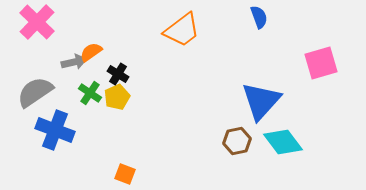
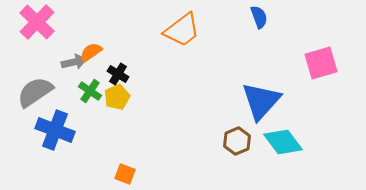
green cross: moved 2 px up
brown hexagon: rotated 12 degrees counterclockwise
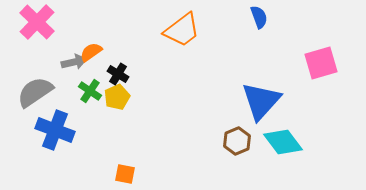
orange square: rotated 10 degrees counterclockwise
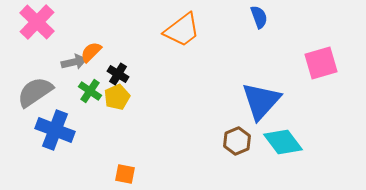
orange semicircle: rotated 10 degrees counterclockwise
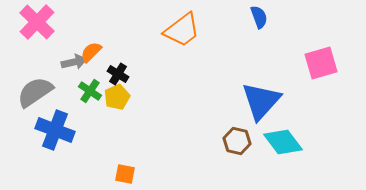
brown hexagon: rotated 24 degrees counterclockwise
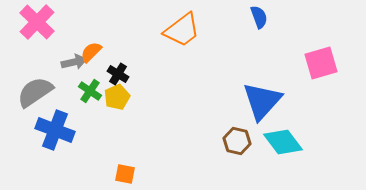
blue triangle: moved 1 px right
